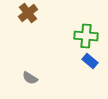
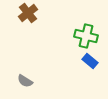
green cross: rotated 10 degrees clockwise
gray semicircle: moved 5 px left, 3 px down
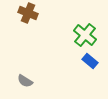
brown cross: rotated 30 degrees counterclockwise
green cross: moved 1 px left, 1 px up; rotated 25 degrees clockwise
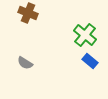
gray semicircle: moved 18 px up
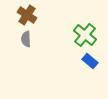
brown cross: moved 1 px left, 2 px down; rotated 12 degrees clockwise
gray semicircle: moved 1 px right, 24 px up; rotated 56 degrees clockwise
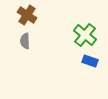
gray semicircle: moved 1 px left, 2 px down
blue rectangle: rotated 21 degrees counterclockwise
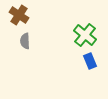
brown cross: moved 8 px left
blue rectangle: rotated 49 degrees clockwise
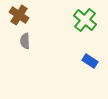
green cross: moved 15 px up
blue rectangle: rotated 35 degrees counterclockwise
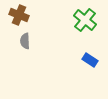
brown cross: rotated 12 degrees counterclockwise
blue rectangle: moved 1 px up
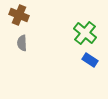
green cross: moved 13 px down
gray semicircle: moved 3 px left, 2 px down
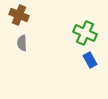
green cross: rotated 15 degrees counterclockwise
blue rectangle: rotated 28 degrees clockwise
